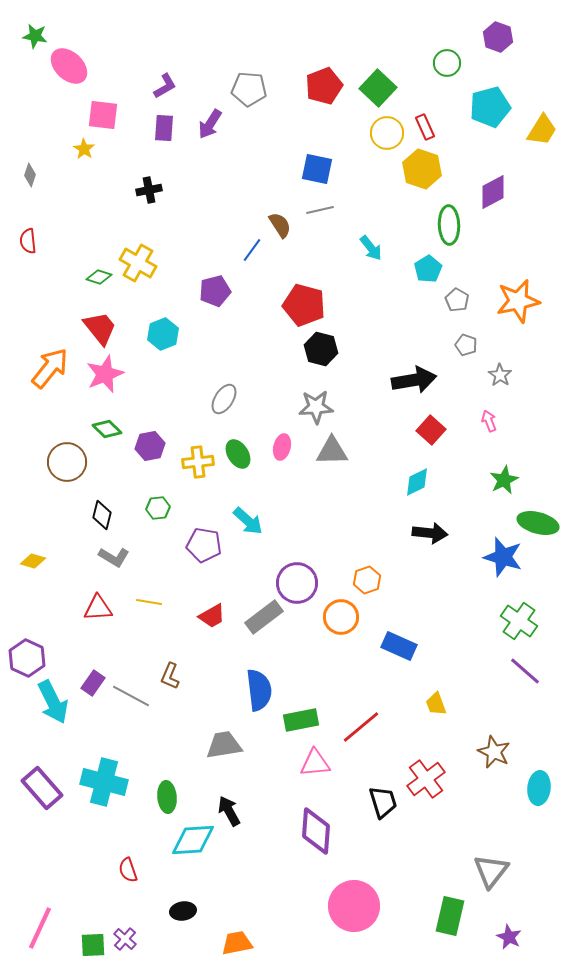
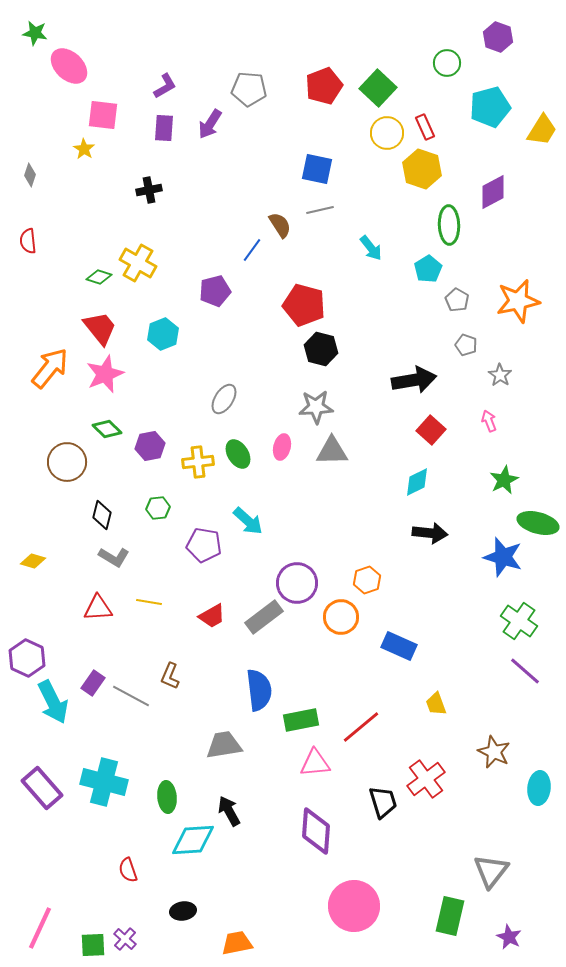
green star at (35, 36): moved 3 px up
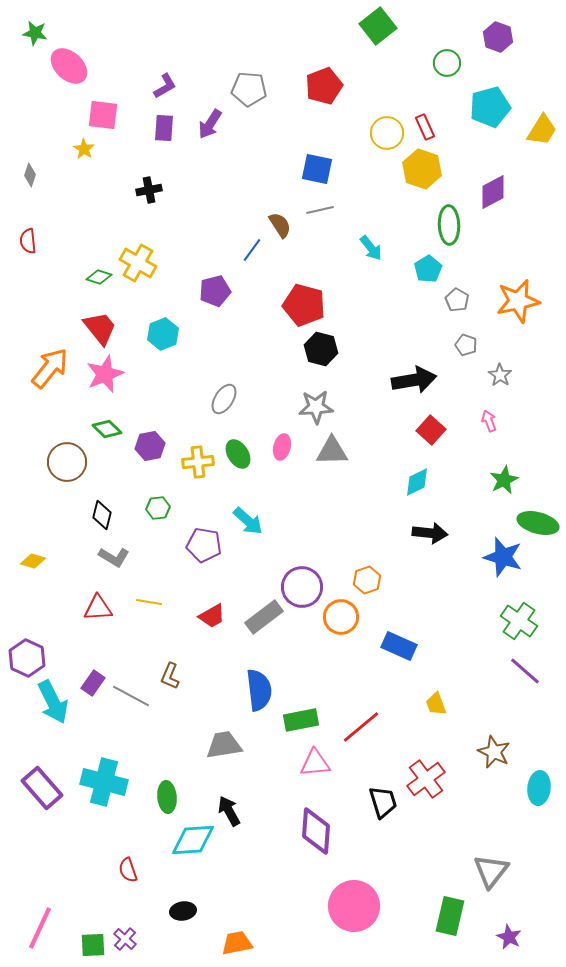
green square at (378, 88): moved 62 px up; rotated 9 degrees clockwise
purple circle at (297, 583): moved 5 px right, 4 px down
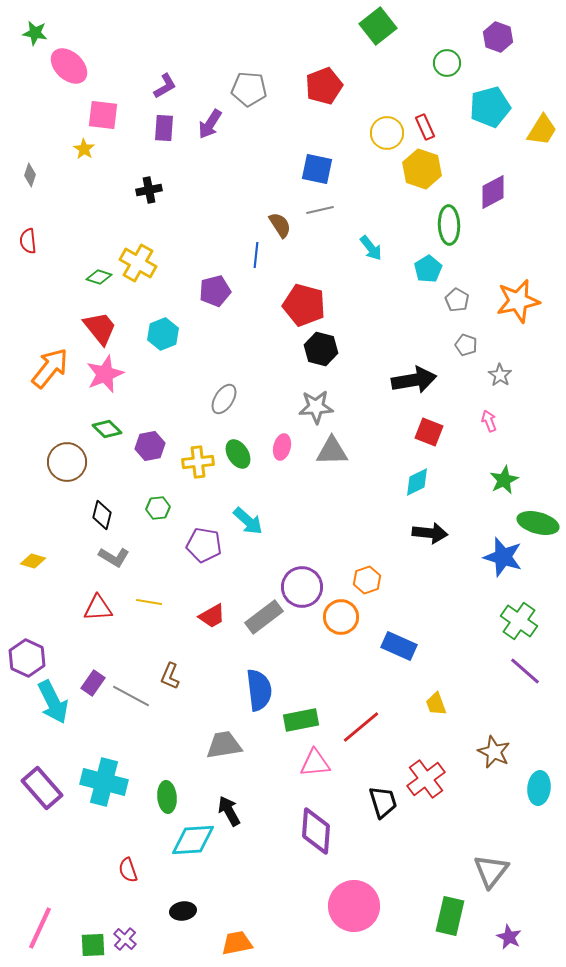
blue line at (252, 250): moved 4 px right, 5 px down; rotated 30 degrees counterclockwise
red square at (431, 430): moved 2 px left, 2 px down; rotated 20 degrees counterclockwise
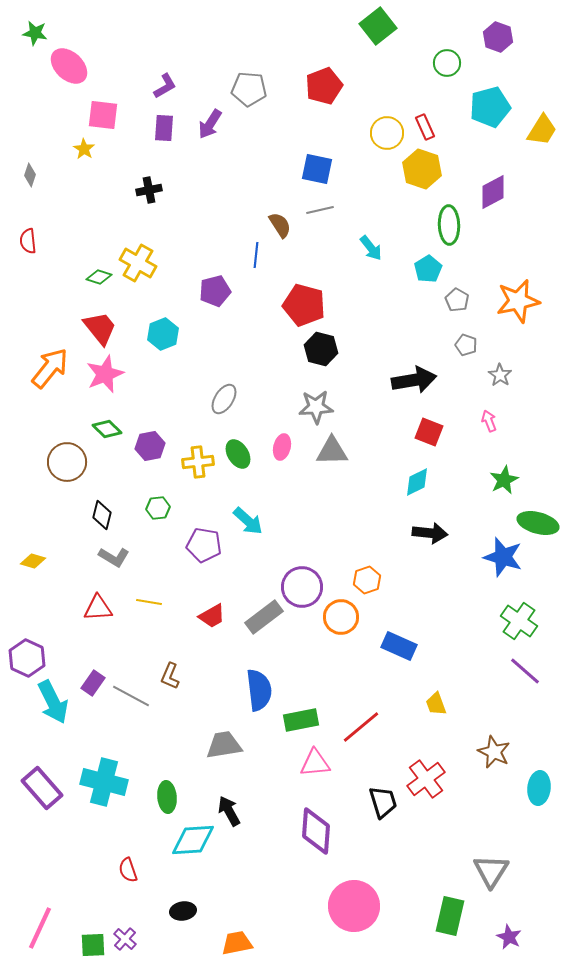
gray triangle at (491, 871): rotated 6 degrees counterclockwise
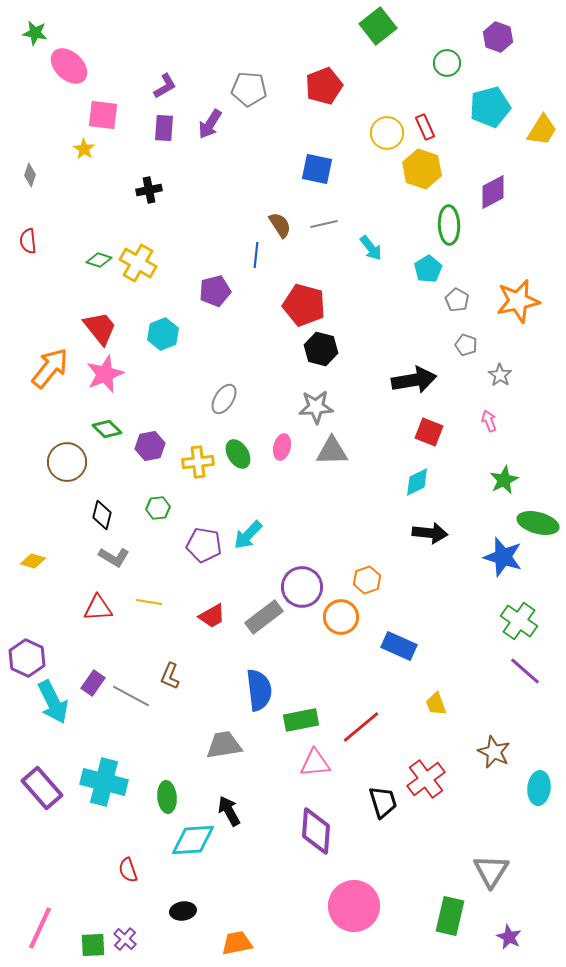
gray line at (320, 210): moved 4 px right, 14 px down
green diamond at (99, 277): moved 17 px up
cyan arrow at (248, 521): moved 14 px down; rotated 92 degrees clockwise
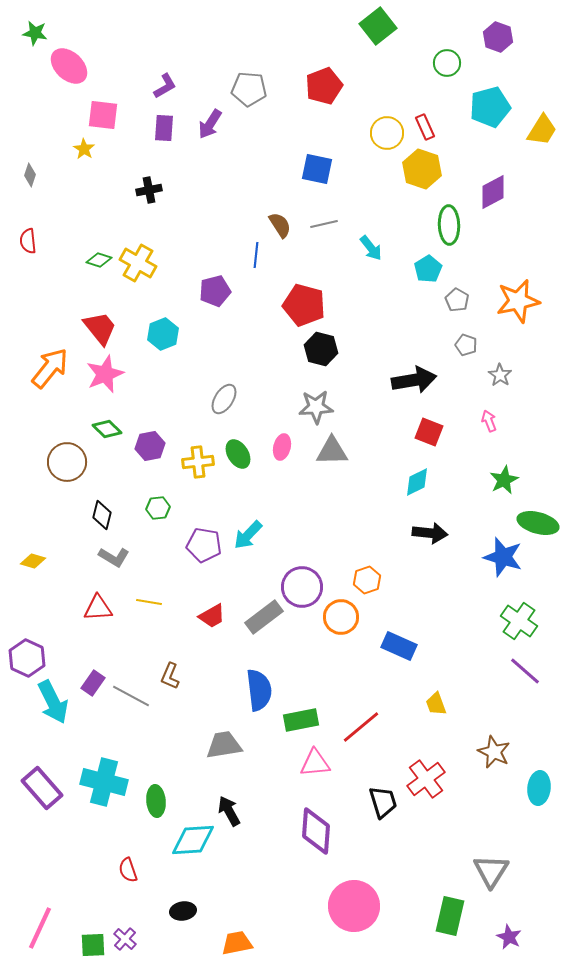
green ellipse at (167, 797): moved 11 px left, 4 px down
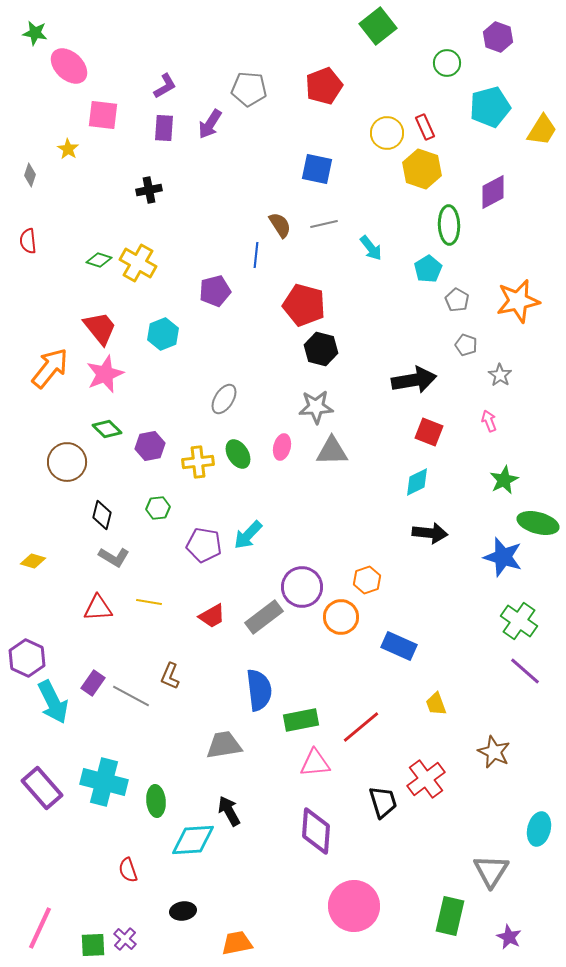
yellow star at (84, 149): moved 16 px left
cyan ellipse at (539, 788): moved 41 px down; rotated 8 degrees clockwise
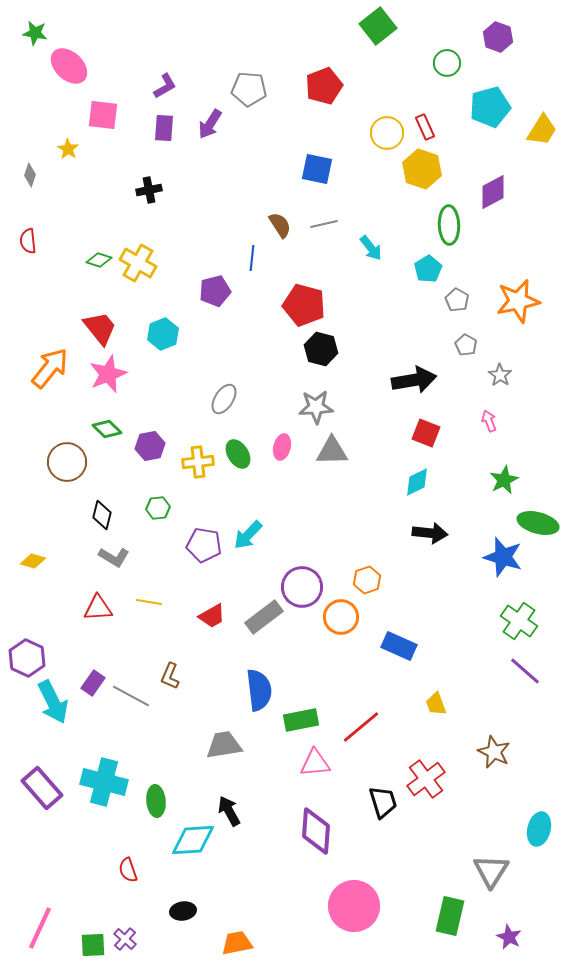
blue line at (256, 255): moved 4 px left, 3 px down
gray pentagon at (466, 345): rotated 10 degrees clockwise
pink star at (105, 374): moved 3 px right
red square at (429, 432): moved 3 px left, 1 px down
